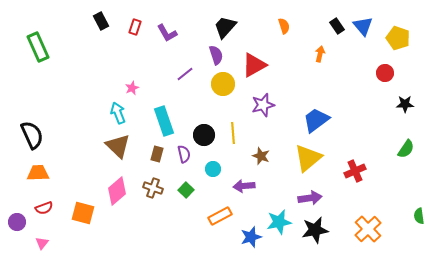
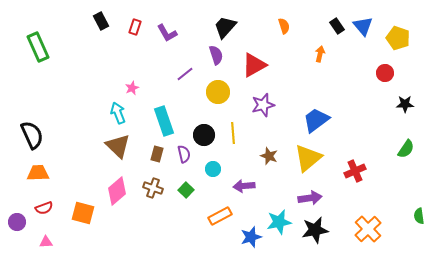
yellow circle at (223, 84): moved 5 px left, 8 px down
brown star at (261, 156): moved 8 px right
pink triangle at (42, 243): moved 4 px right, 1 px up; rotated 48 degrees clockwise
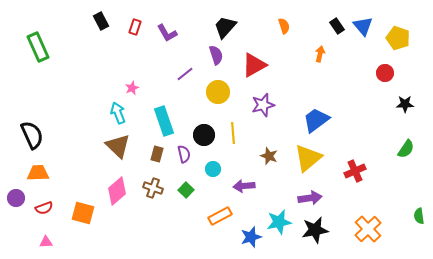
purple circle at (17, 222): moved 1 px left, 24 px up
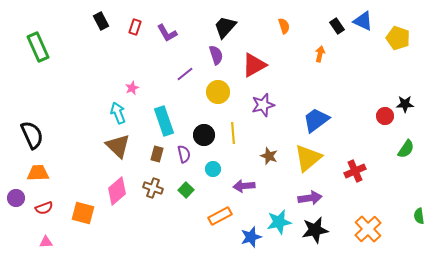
blue triangle at (363, 26): moved 5 px up; rotated 25 degrees counterclockwise
red circle at (385, 73): moved 43 px down
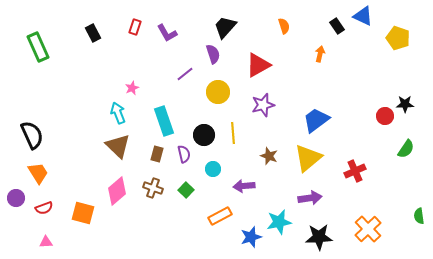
black rectangle at (101, 21): moved 8 px left, 12 px down
blue triangle at (363, 21): moved 5 px up
purple semicircle at (216, 55): moved 3 px left, 1 px up
red triangle at (254, 65): moved 4 px right
orange trapezoid at (38, 173): rotated 60 degrees clockwise
black star at (315, 230): moved 4 px right, 7 px down; rotated 8 degrees clockwise
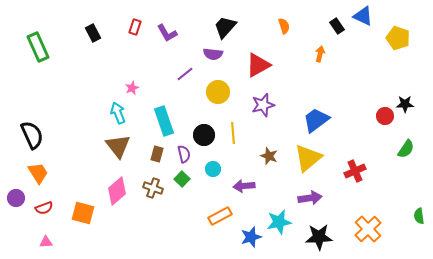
purple semicircle at (213, 54): rotated 114 degrees clockwise
brown triangle at (118, 146): rotated 8 degrees clockwise
green square at (186, 190): moved 4 px left, 11 px up
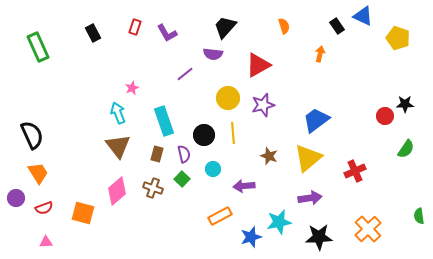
yellow circle at (218, 92): moved 10 px right, 6 px down
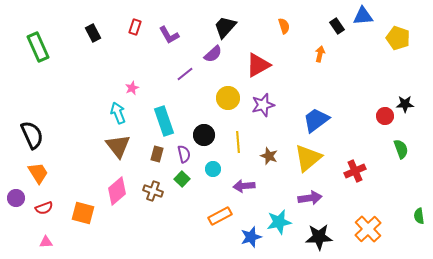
blue triangle at (363, 16): rotated 30 degrees counterclockwise
purple L-shape at (167, 33): moved 2 px right, 2 px down
purple semicircle at (213, 54): rotated 48 degrees counterclockwise
yellow line at (233, 133): moved 5 px right, 9 px down
green semicircle at (406, 149): moved 5 px left; rotated 54 degrees counterclockwise
brown cross at (153, 188): moved 3 px down
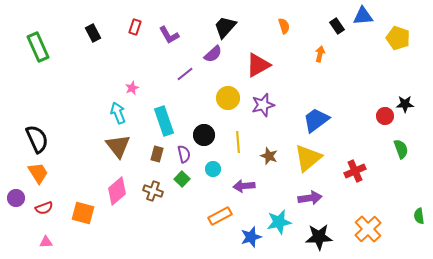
black semicircle at (32, 135): moved 5 px right, 4 px down
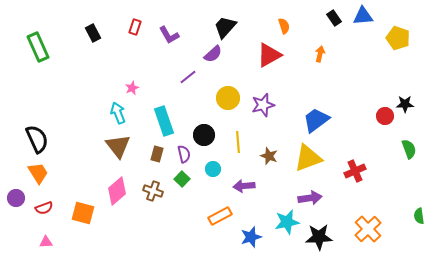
black rectangle at (337, 26): moved 3 px left, 8 px up
red triangle at (258, 65): moved 11 px right, 10 px up
purple line at (185, 74): moved 3 px right, 3 px down
green semicircle at (401, 149): moved 8 px right
yellow triangle at (308, 158): rotated 20 degrees clockwise
cyan star at (279, 222): moved 8 px right
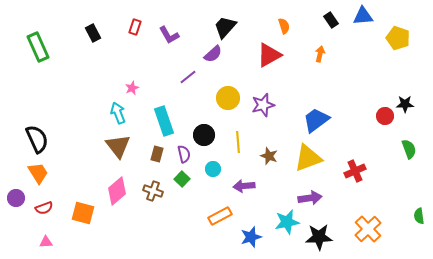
black rectangle at (334, 18): moved 3 px left, 2 px down
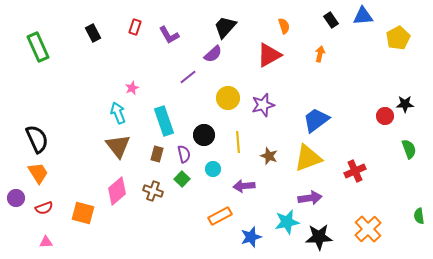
yellow pentagon at (398, 38): rotated 25 degrees clockwise
